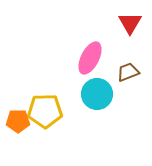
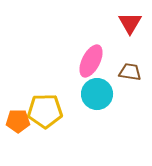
pink ellipse: moved 1 px right, 3 px down
brown trapezoid: moved 2 px right; rotated 30 degrees clockwise
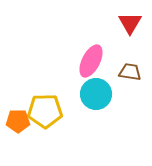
cyan circle: moved 1 px left
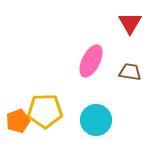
cyan circle: moved 26 px down
orange pentagon: rotated 20 degrees counterclockwise
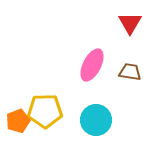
pink ellipse: moved 1 px right, 4 px down
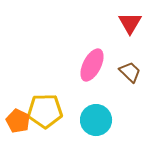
brown trapezoid: rotated 35 degrees clockwise
orange pentagon: rotated 25 degrees counterclockwise
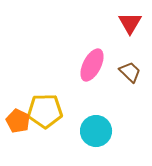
cyan circle: moved 11 px down
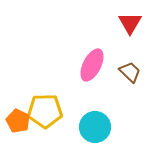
cyan circle: moved 1 px left, 4 px up
